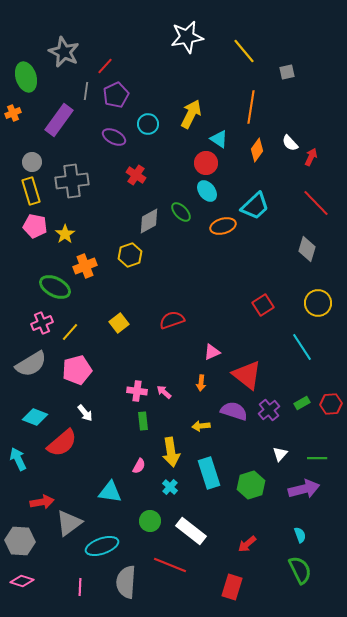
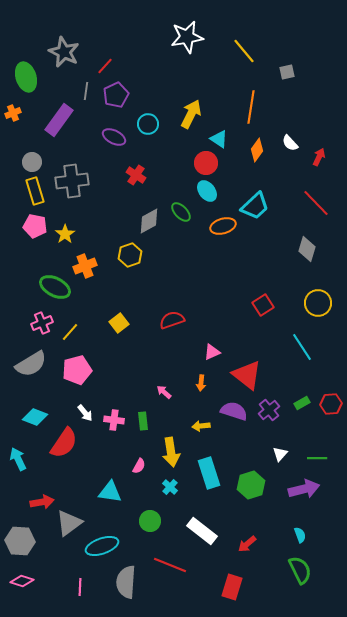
red arrow at (311, 157): moved 8 px right
yellow rectangle at (31, 191): moved 4 px right
pink cross at (137, 391): moved 23 px left, 29 px down
red semicircle at (62, 443): moved 2 px right; rotated 16 degrees counterclockwise
white rectangle at (191, 531): moved 11 px right
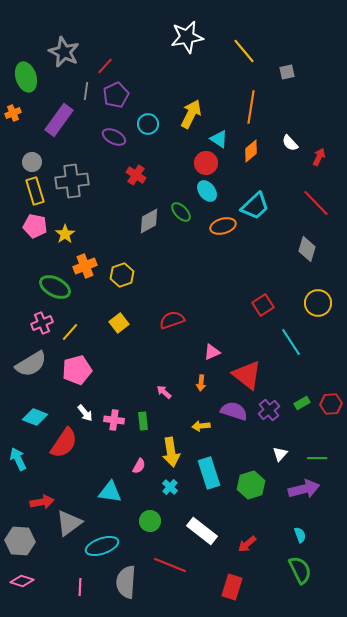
orange diamond at (257, 150): moved 6 px left, 1 px down; rotated 15 degrees clockwise
yellow hexagon at (130, 255): moved 8 px left, 20 px down
cyan line at (302, 347): moved 11 px left, 5 px up
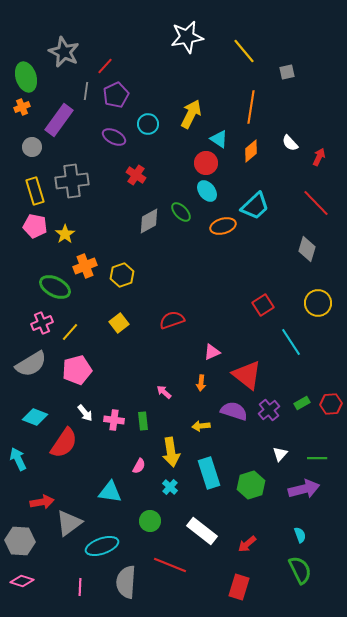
orange cross at (13, 113): moved 9 px right, 6 px up
gray circle at (32, 162): moved 15 px up
red rectangle at (232, 587): moved 7 px right
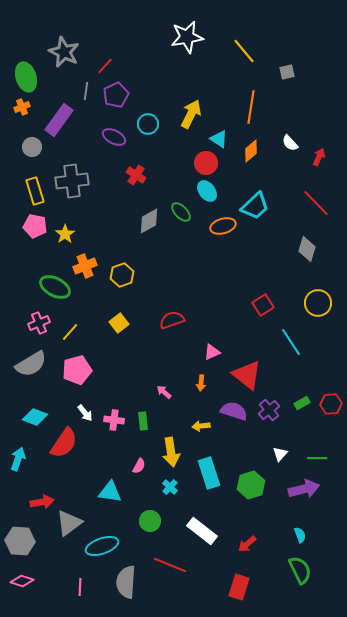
pink cross at (42, 323): moved 3 px left
cyan arrow at (18, 459): rotated 45 degrees clockwise
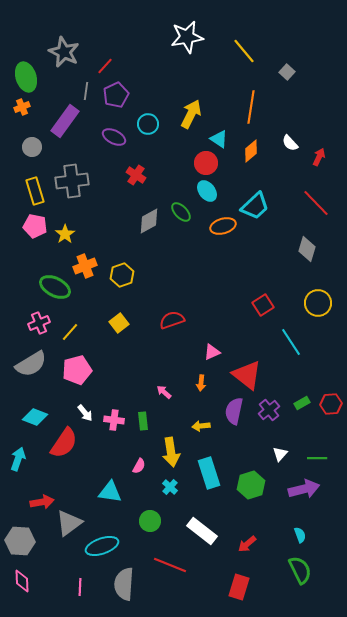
gray square at (287, 72): rotated 35 degrees counterclockwise
purple rectangle at (59, 120): moved 6 px right, 1 px down
purple semicircle at (234, 411): rotated 96 degrees counterclockwise
pink diamond at (22, 581): rotated 70 degrees clockwise
gray semicircle at (126, 582): moved 2 px left, 2 px down
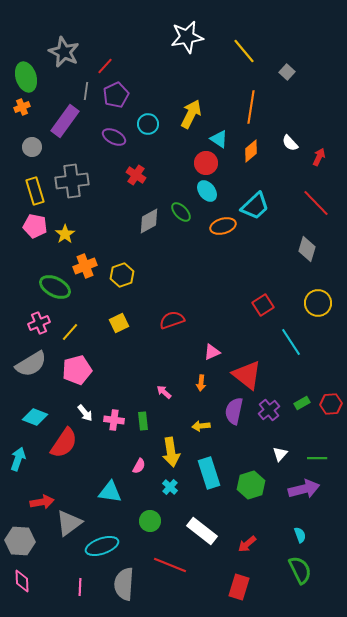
yellow square at (119, 323): rotated 12 degrees clockwise
